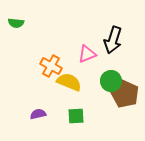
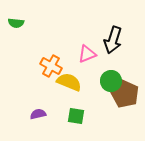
green square: rotated 12 degrees clockwise
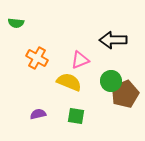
black arrow: rotated 72 degrees clockwise
pink triangle: moved 7 px left, 6 px down
orange cross: moved 14 px left, 8 px up
brown pentagon: rotated 24 degrees clockwise
